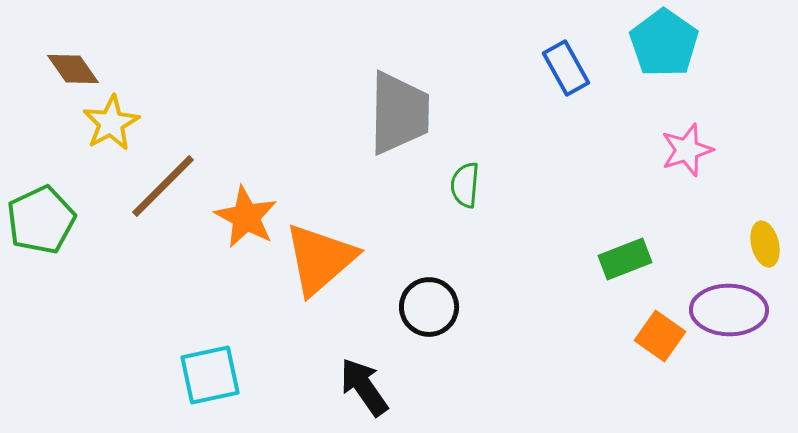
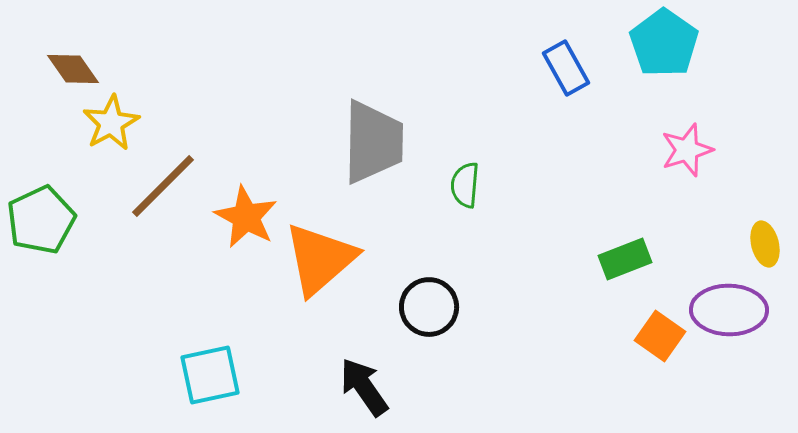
gray trapezoid: moved 26 px left, 29 px down
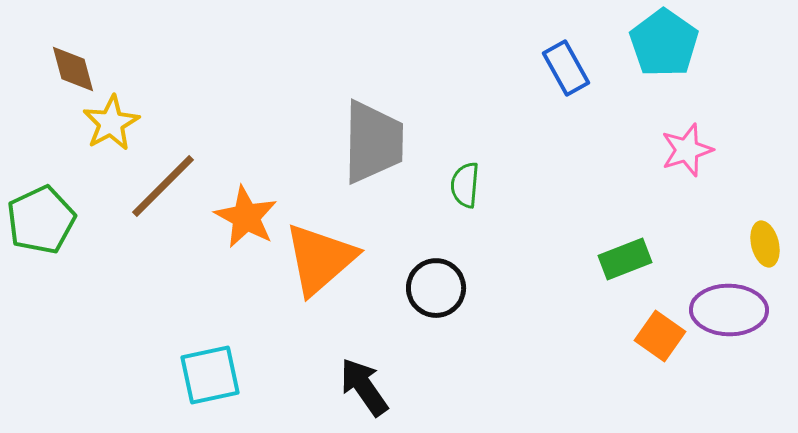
brown diamond: rotated 20 degrees clockwise
black circle: moved 7 px right, 19 px up
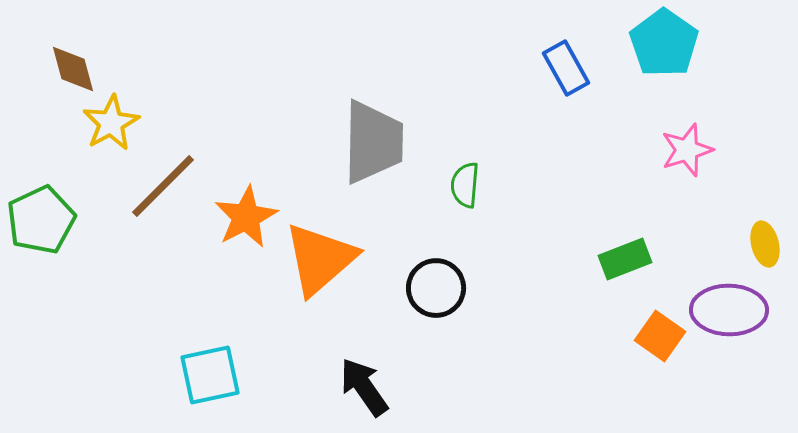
orange star: rotated 16 degrees clockwise
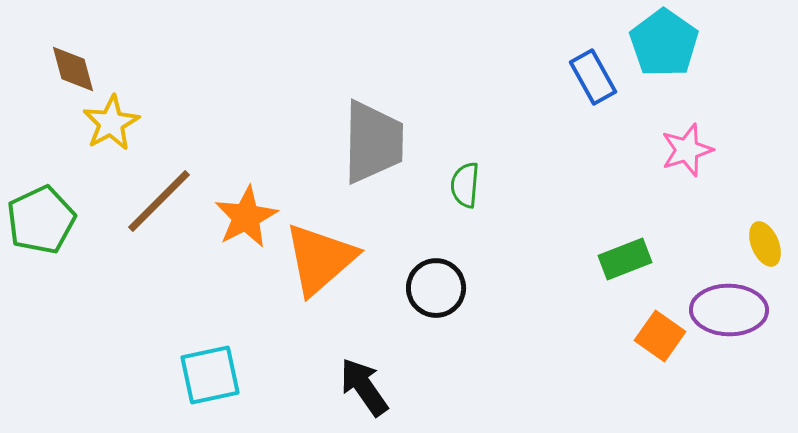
blue rectangle: moved 27 px right, 9 px down
brown line: moved 4 px left, 15 px down
yellow ellipse: rotated 9 degrees counterclockwise
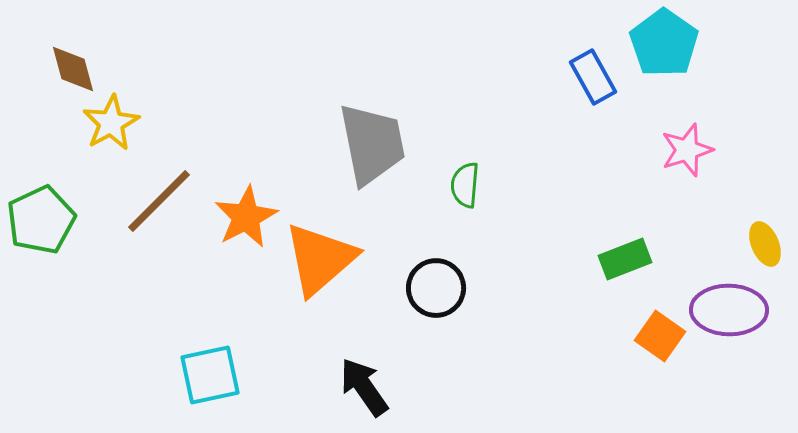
gray trapezoid: moved 1 px left, 2 px down; rotated 12 degrees counterclockwise
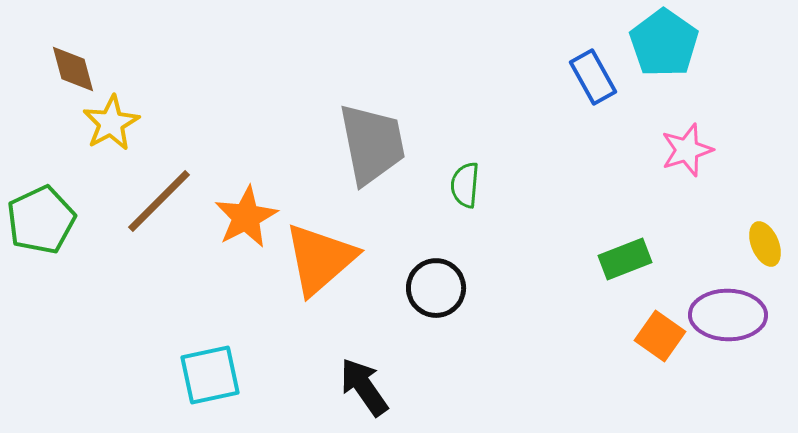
purple ellipse: moved 1 px left, 5 px down
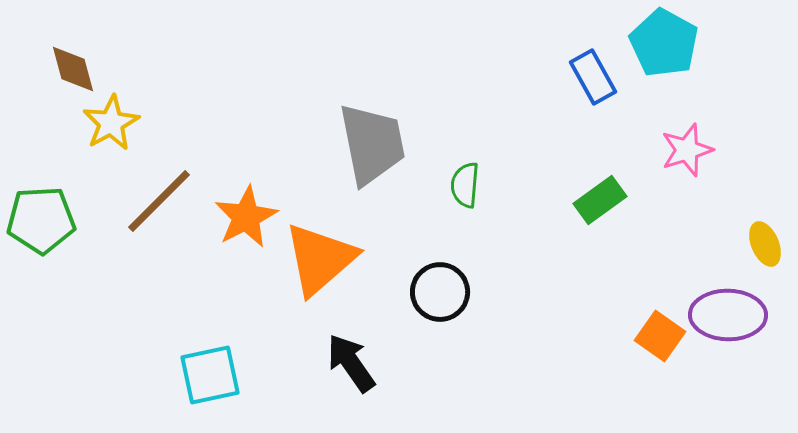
cyan pentagon: rotated 6 degrees counterclockwise
green pentagon: rotated 22 degrees clockwise
green rectangle: moved 25 px left, 59 px up; rotated 15 degrees counterclockwise
black circle: moved 4 px right, 4 px down
black arrow: moved 13 px left, 24 px up
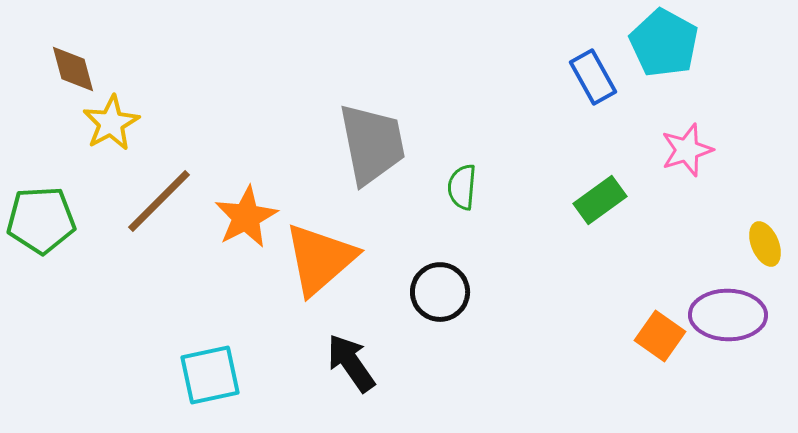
green semicircle: moved 3 px left, 2 px down
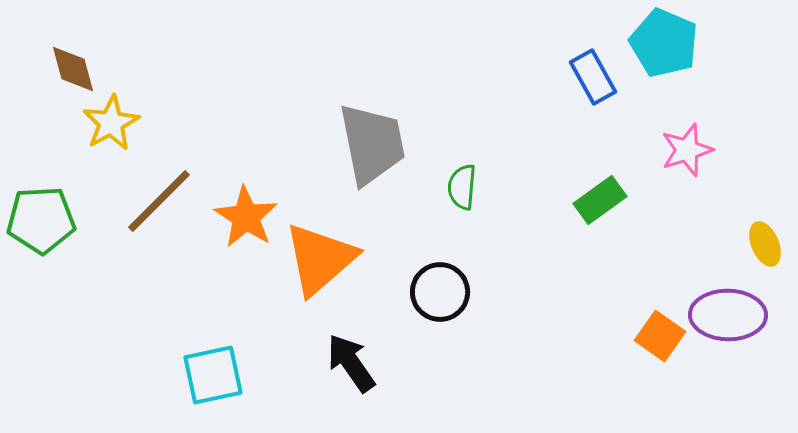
cyan pentagon: rotated 6 degrees counterclockwise
orange star: rotated 12 degrees counterclockwise
cyan square: moved 3 px right
